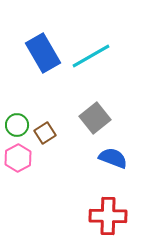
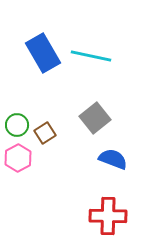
cyan line: rotated 42 degrees clockwise
blue semicircle: moved 1 px down
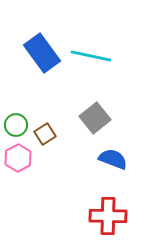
blue rectangle: moved 1 px left; rotated 6 degrees counterclockwise
green circle: moved 1 px left
brown square: moved 1 px down
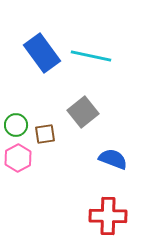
gray square: moved 12 px left, 6 px up
brown square: rotated 25 degrees clockwise
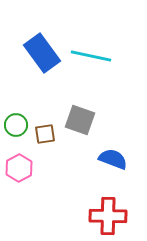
gray square: moved 3 px left, 8 px down; rotated 32 degrees counterclockwise
pink hexagon: moved 1 px right, 10 px down
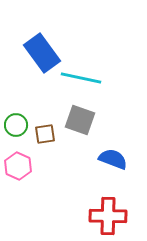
cyan line: moved 10 px left, 22 px down
pink hexagon: moved 1 px left, 2 px up; rotated 8 degrees counterclockwise
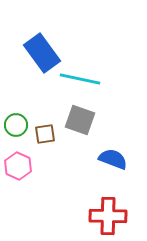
cyan line: moved 1 px left, 1 px down
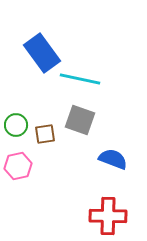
pink hexagon: rotated 24 degrees clockwise
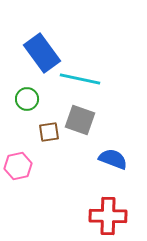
green circle: moved 11 px right, 26 px up
brown square: moved 4 px right, 2 px up
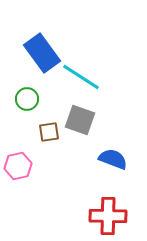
cyan line: moved 1 px right, 2 px up; rotated 21 degrees clockwise
